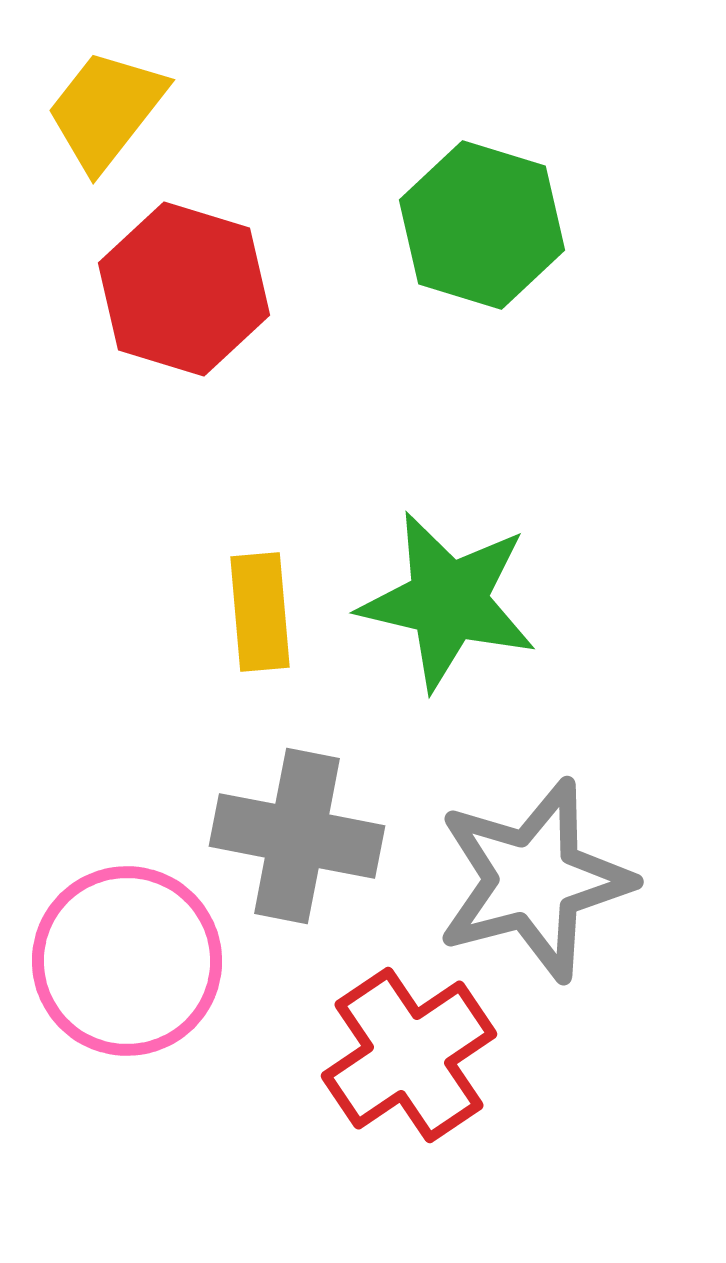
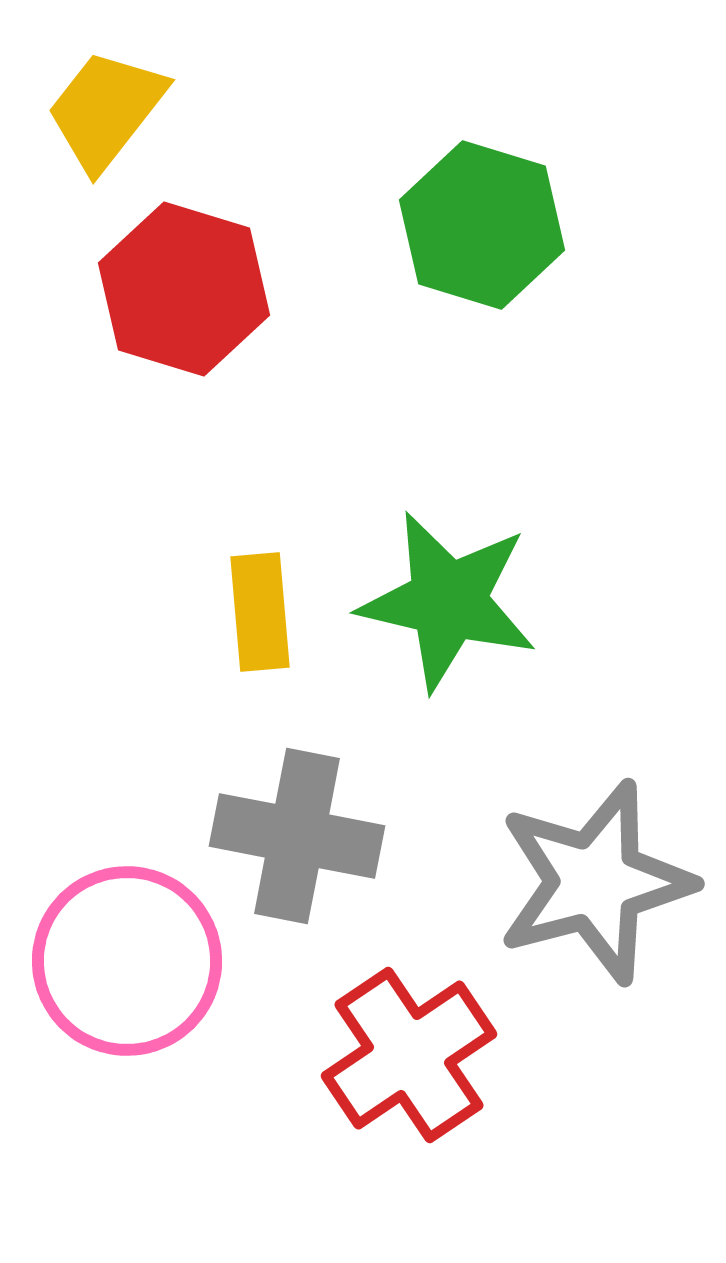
gray star: moved 61 px right, 2 px down
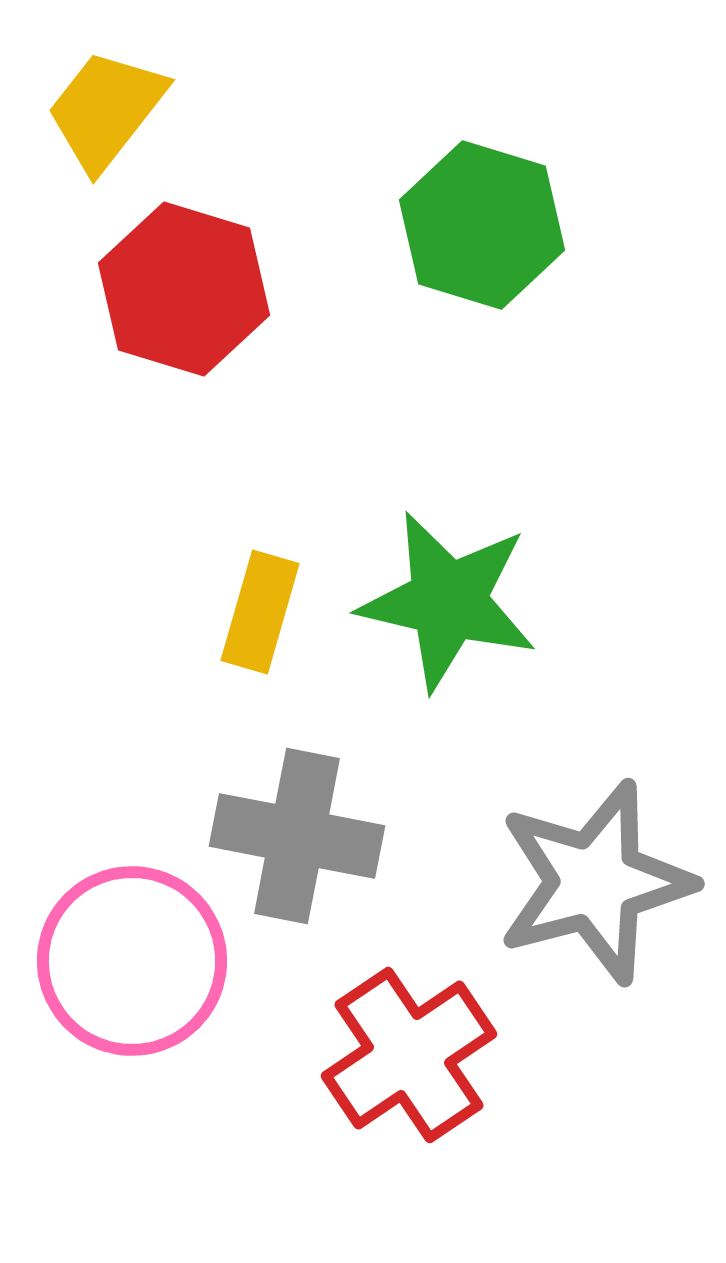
yellow rectangle: rotated 21 degrees clockwise
pink circle: moved 5 px right
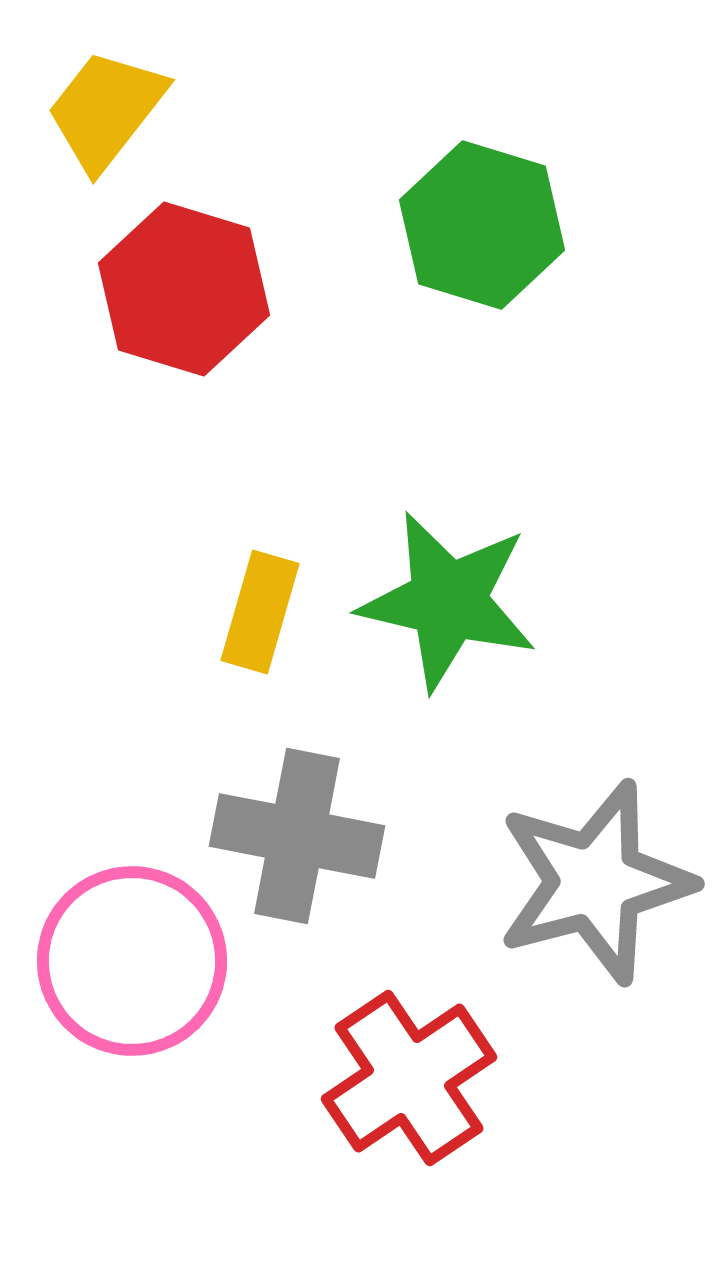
red cross: moved 23 px down
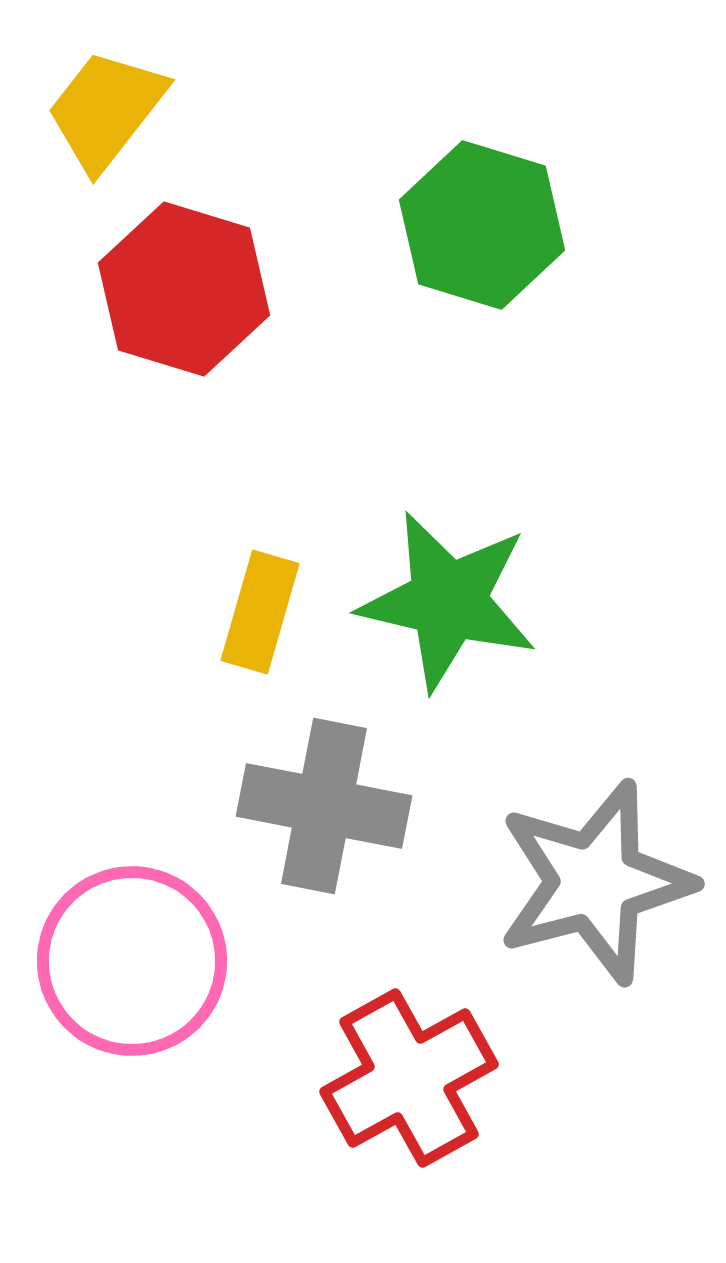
gray cross: moved 27 px right, 30 px up
red cross: rotated 5 degrees clockwise
